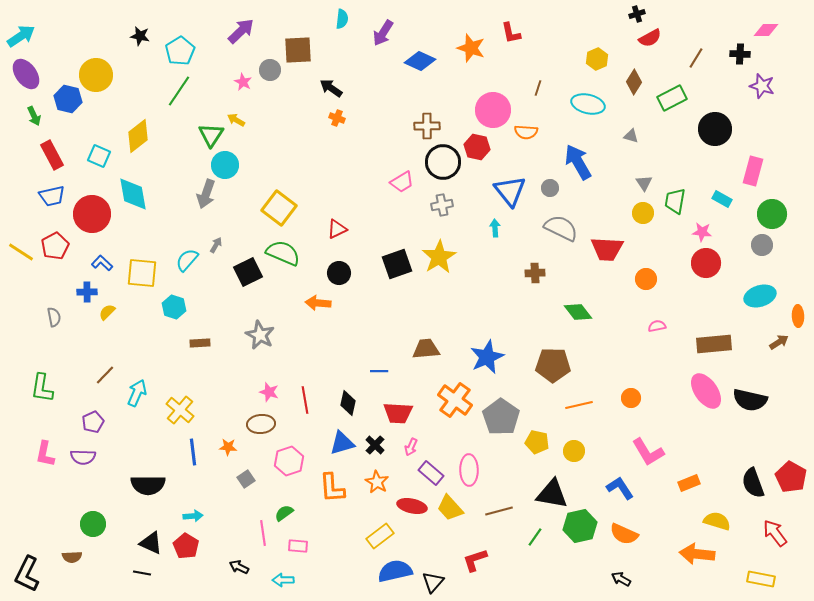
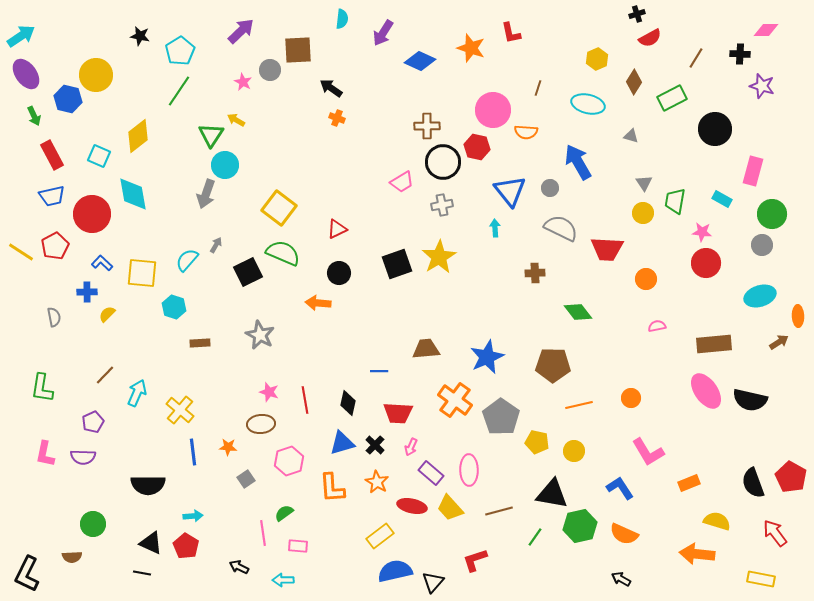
yellow semicircle at (107, 312): moved 2 px down
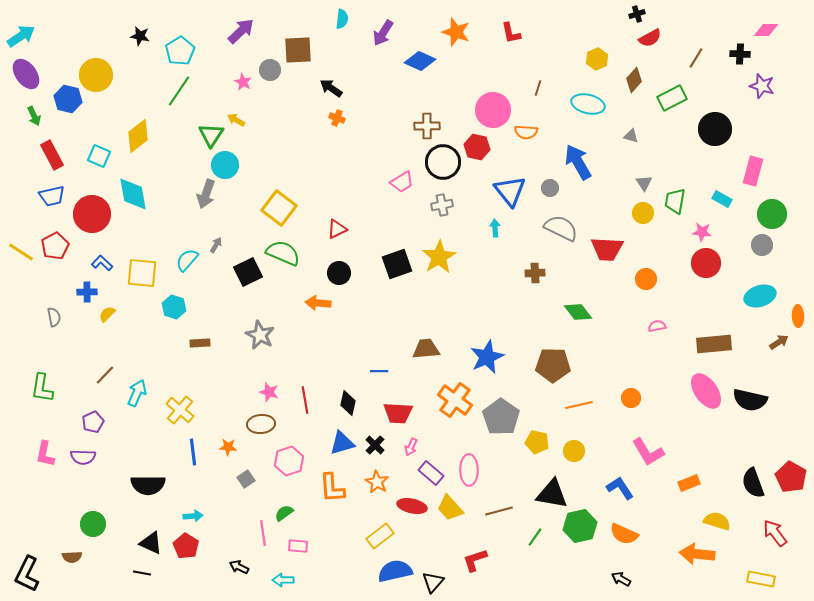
orange star at (471, 48): moved 15 px left, 16 px up
brown diamond at (634, 82): moved 2 px up; rotated 10 degrees clockwise
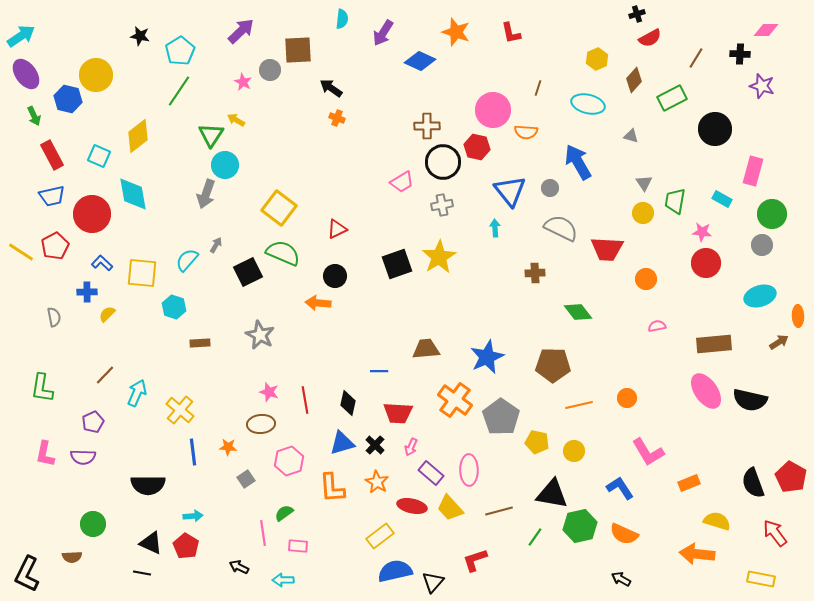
black circle at (339, 273): moved 4 px left, 3 px down
orange circle at (631, 398): moved 4 px left
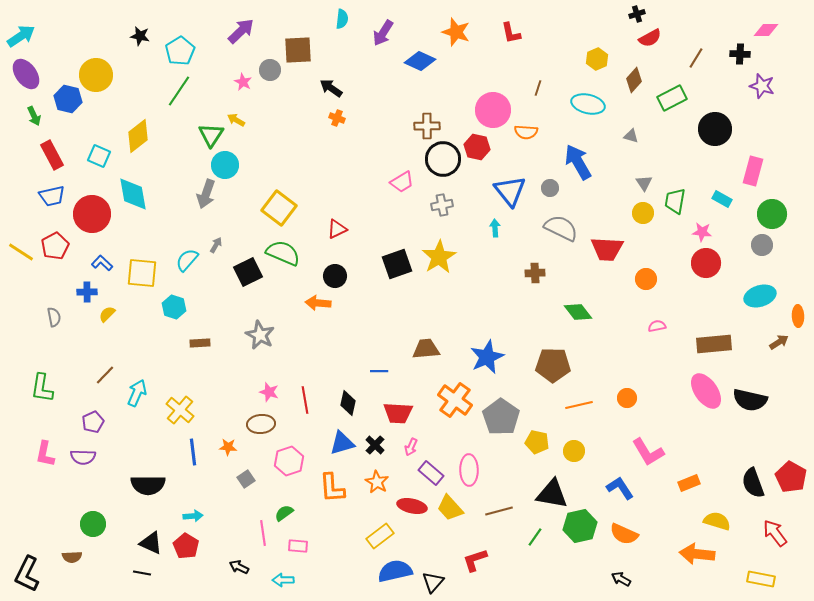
black circle at (443, 162): moved 3 px up
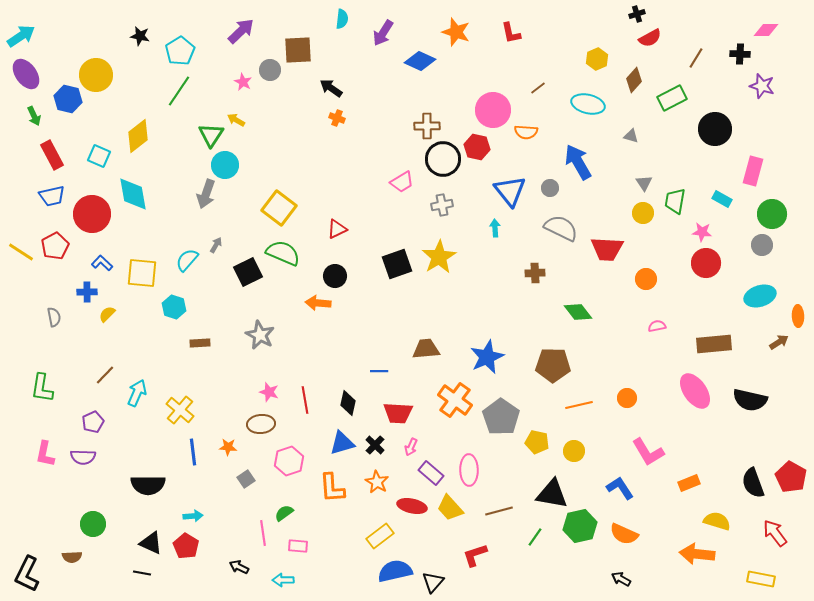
brown line at (538, 88): rotated 35 degrees clockwise
pink ellipse at (706, 391): moved 11 px left
red L-shape at (475, 560): moved 5 px up
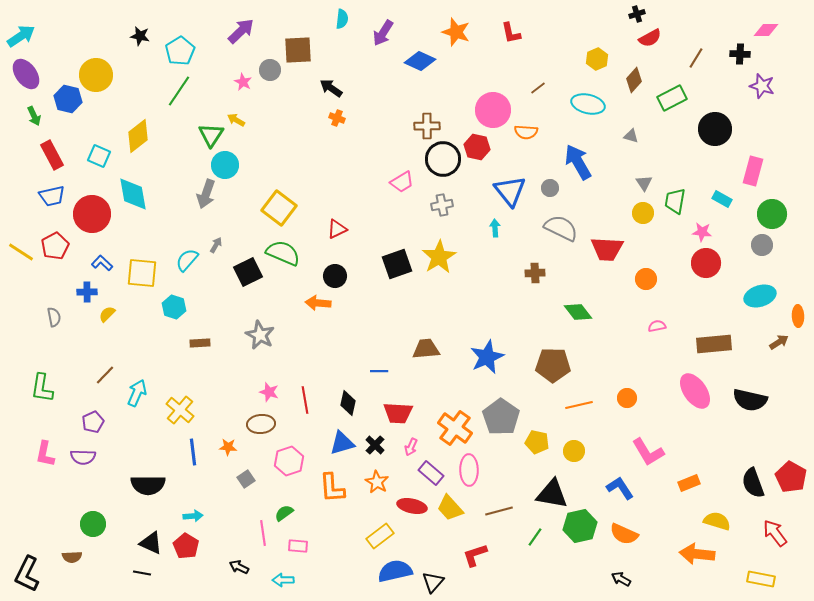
orange cross at (455, 400): moved 28 px down
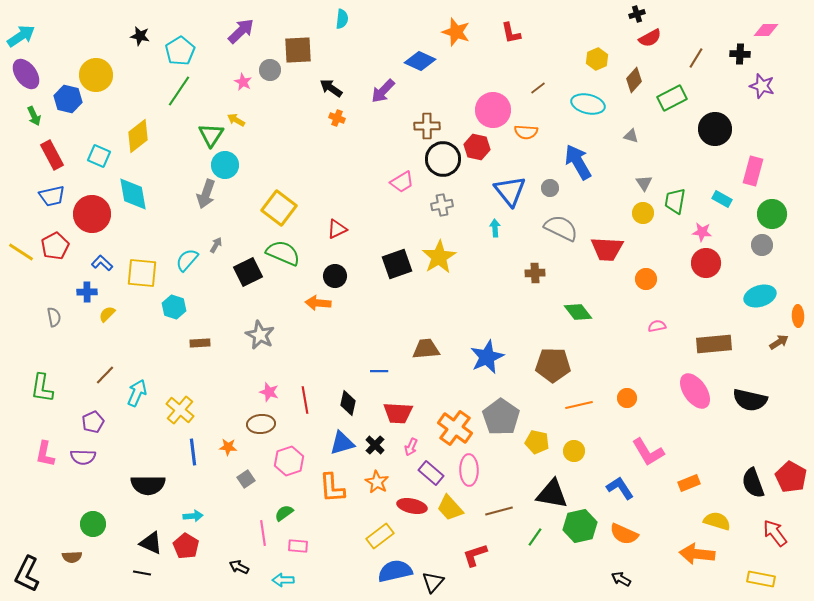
purple arrow at (383, 33): moved 58 px down; rotated 12 degrees clockwise
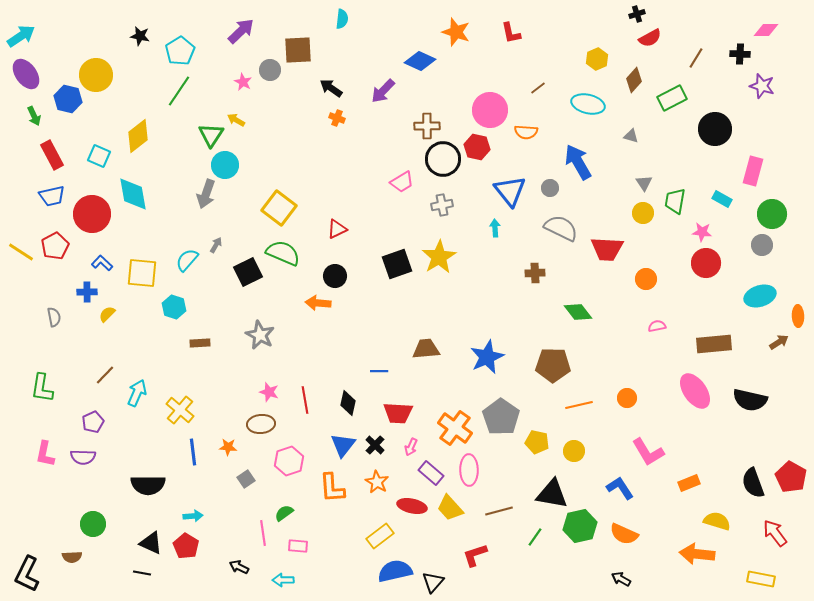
pink circle at (493, 110): moved 3 px left
blue triangle at (342, 443): moved 1 px right, 2 px down; rotated 36 degrees counterclockwise
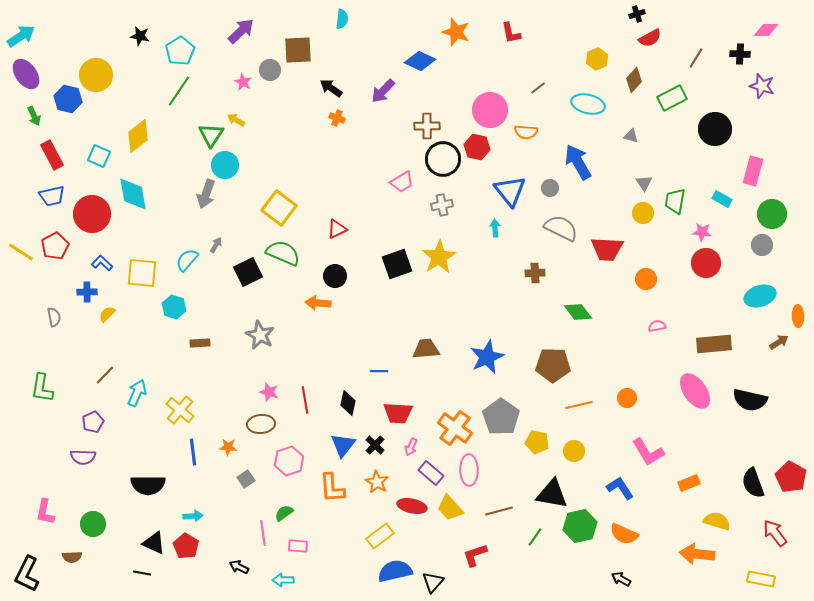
pink L-shape at (45, 454): moved 58 px down
black triangle at (151, 543): moved 3 px right
